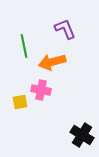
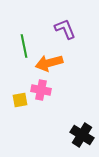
orange arrow: moved 3 px left, 1 px down
yellow square: moved 2 px up
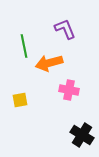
pink cross: moved 28 px right
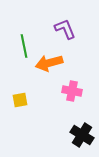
pink cross: moved 3 px right, 1 px down
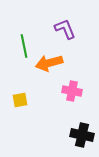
black cross: rotated 20 degrees counterclockwise
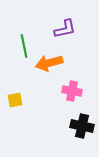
purple L-shape: rotated 100 degrees clockwise
yellow square: moved 5 px left
black cross: moved 9 px up
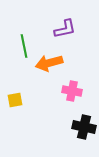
black cross: moved 2 px right, 1 px down
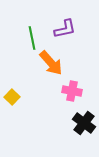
green line: moved 8 px right, 8 px up
orange arrow: moved 2 px right; rotated 116 degrees counterclockwise
yellow square: moved 3 px left, 3 px up; rotated 35 degrees counterclockwise
black cross: moved 4 px up; rotated 25 degrees clockwise
